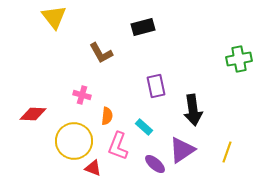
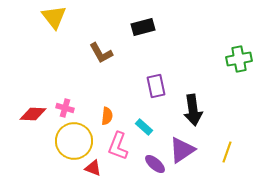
pink cross: moved 17 px left, 13 px down
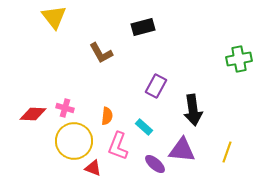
purple rectangle: rotated 40 degrees clockwise
purple triangle: rotated 40 degrees clockwise
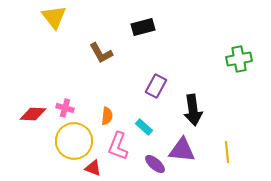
yellow line: rotated 25 degrees counterclockwise
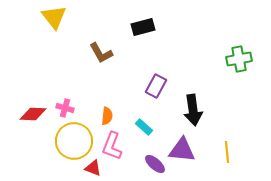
pink L-shape: moved 6 px left
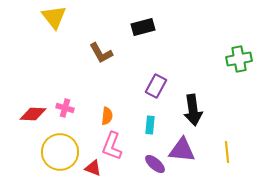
cyan rectangle: moved 6 px right, 2 px up; rotated 54 degrees clockwise
yellow circle: moved 14 px left, 11 px down
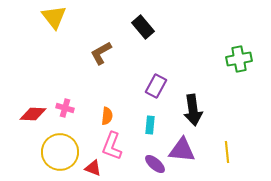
black rectangle: rotated 65 degrees clockwise
brown L-shape: rotated 90 degrees clockwise
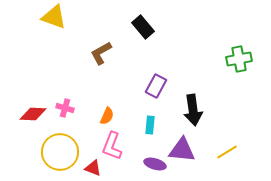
yellow triangle: rotated 32 degrees counterclockwise
orange semicircle: rotated 18 degrees clockwise
yellow line: rotated 65 degrees clockwise
purple ellipse: rotated 25 degrees counterclockwise
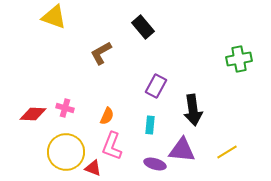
yellow circle: moved 6 px right
